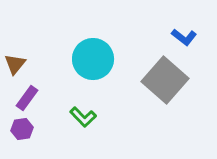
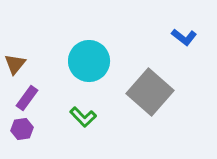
cyan circle: moved 4 px left, 2 px down
gray square: moved 15 px left, 12 px down
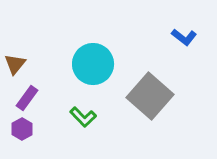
cyan circle: moved 4 px right, 3 px down
gray square: moved 4 px down
purple hexagon: rotated 20 degrees counterclockwise
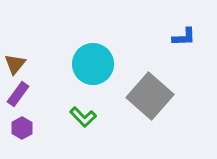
blue L-shape: rotated 40 degrees counterclockwise
purple rectangle: moved 9 px left, 4 px up
purple hexagon: moved 1 px up
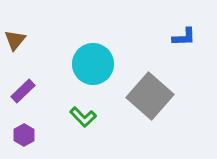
brown triangle: moved 24 px up
purple rectangle: moved 5 px right, 3 px up; rotated 10 degrees clockwise
purple hexagon: moved 2 px right, 7 px down
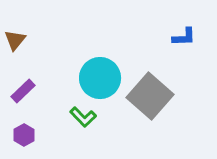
cyan circle: moved 7 px right, 14 px down
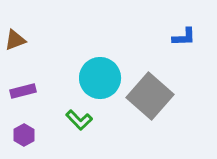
brown triangle: rotated 30 degrees clockwise
purple rectangle: rotated 30 degrees clockwise
green L-shape: moved 4 px left, 3 px down
